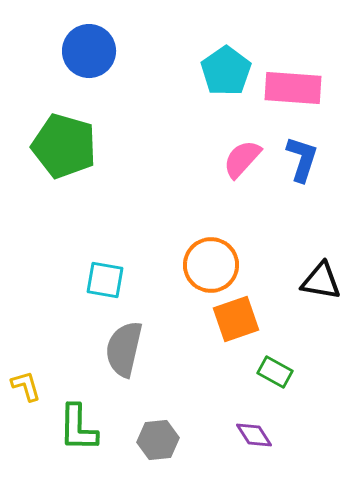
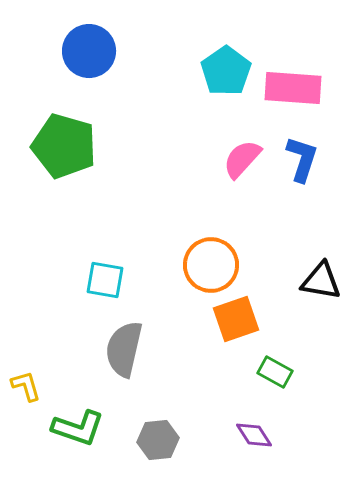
green L-shape: rotated 72 degrees counterclockwise
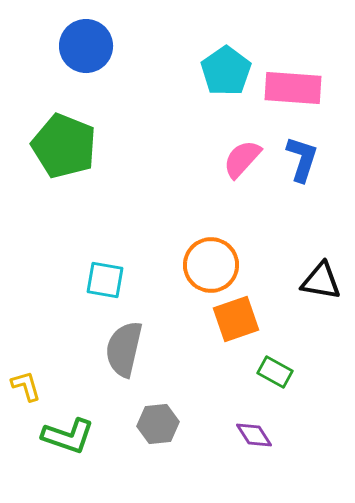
blue circle: moved 3 px left, 5 px up
green pentagon: rotated 6 degrees clockwise
green L-shape: moved 10 px left, 8 px down
gray hexagon: moved 16 px up
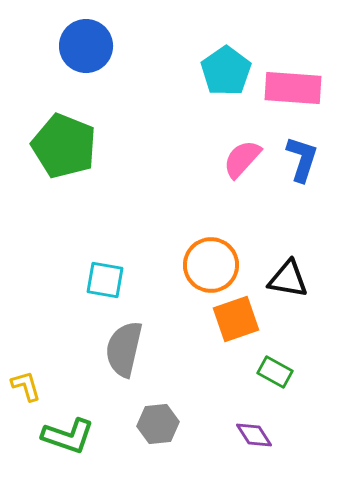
black triangle: moved 33 px left, 2 px up
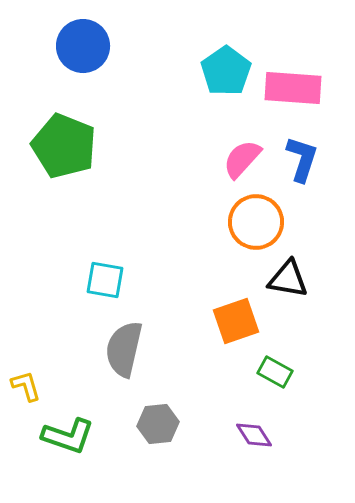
blue circle: moved 3 px left
orange circle: moved 45 px right, 43 px up
orange square: moved 2 px down
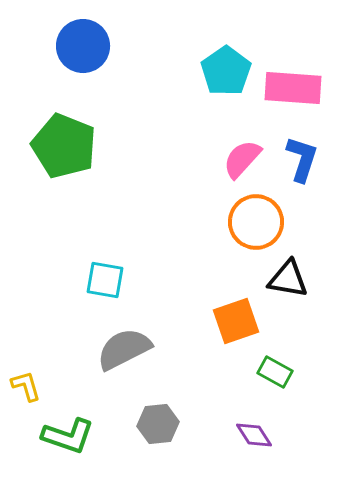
gray semicircle: rotated 50 degrees clockwise
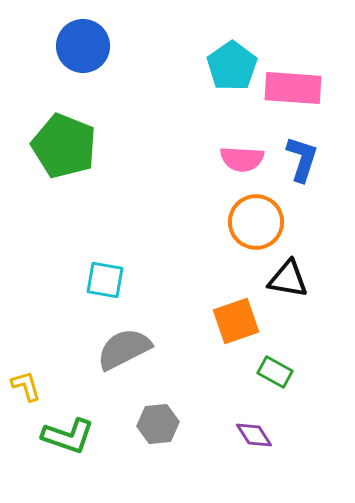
cyan pentagon: moved 6 px right, 5 px up
pink semicircle: rotated 129 degrees counterclockwise
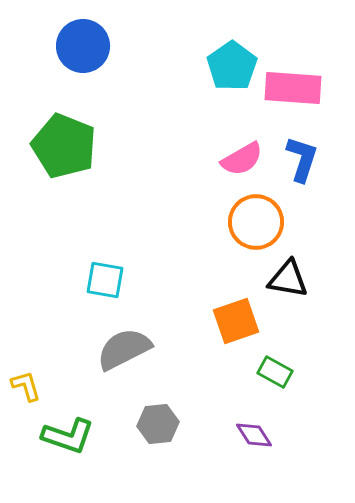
pink semicircle: rotated 33 degrees counterclockwise
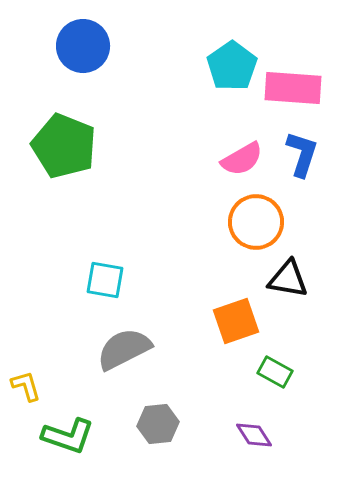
blue L-shape: moved 5 px up
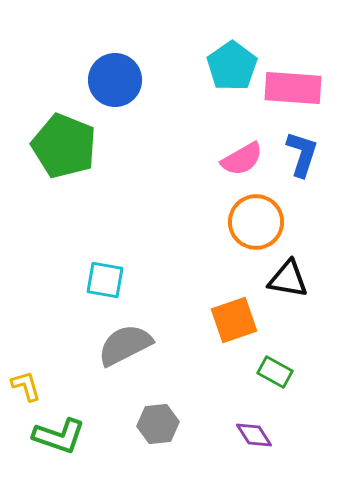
blue circle: moved 32 px right, 34 px down
orange square: moved 2 px left, 1 px up
gray semicircle: moved 1 px right, 4 px up
green L-shape: moved 9 px left
